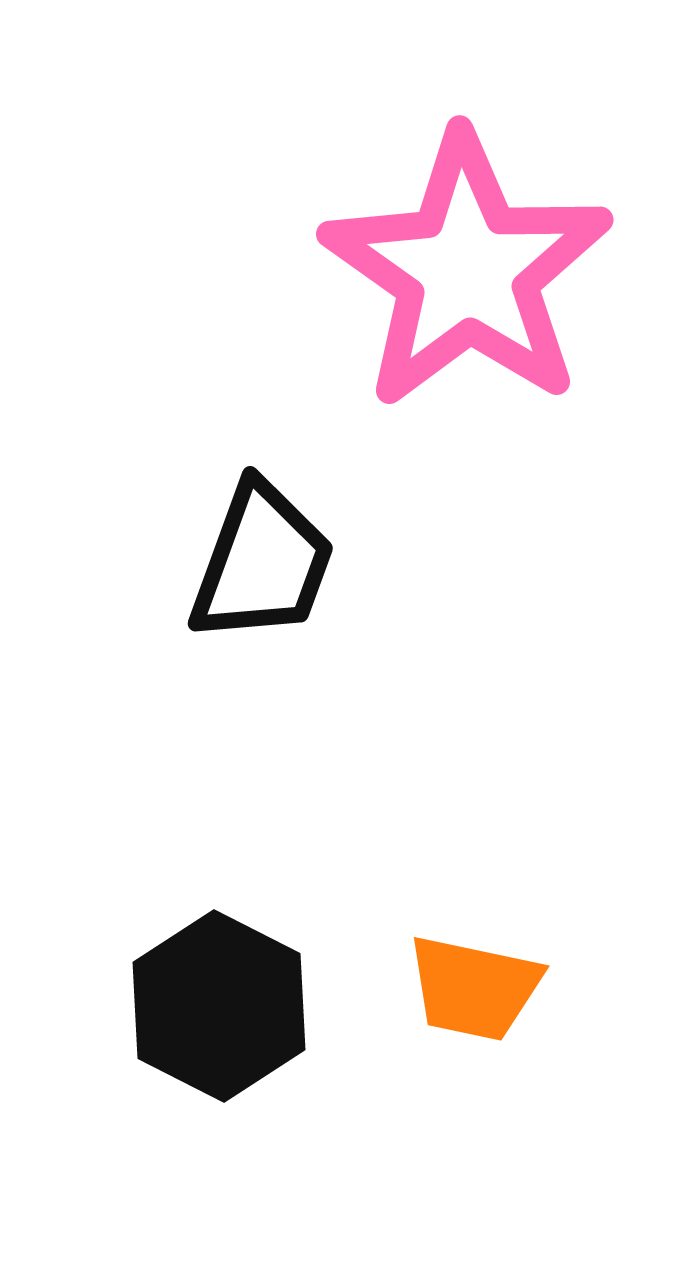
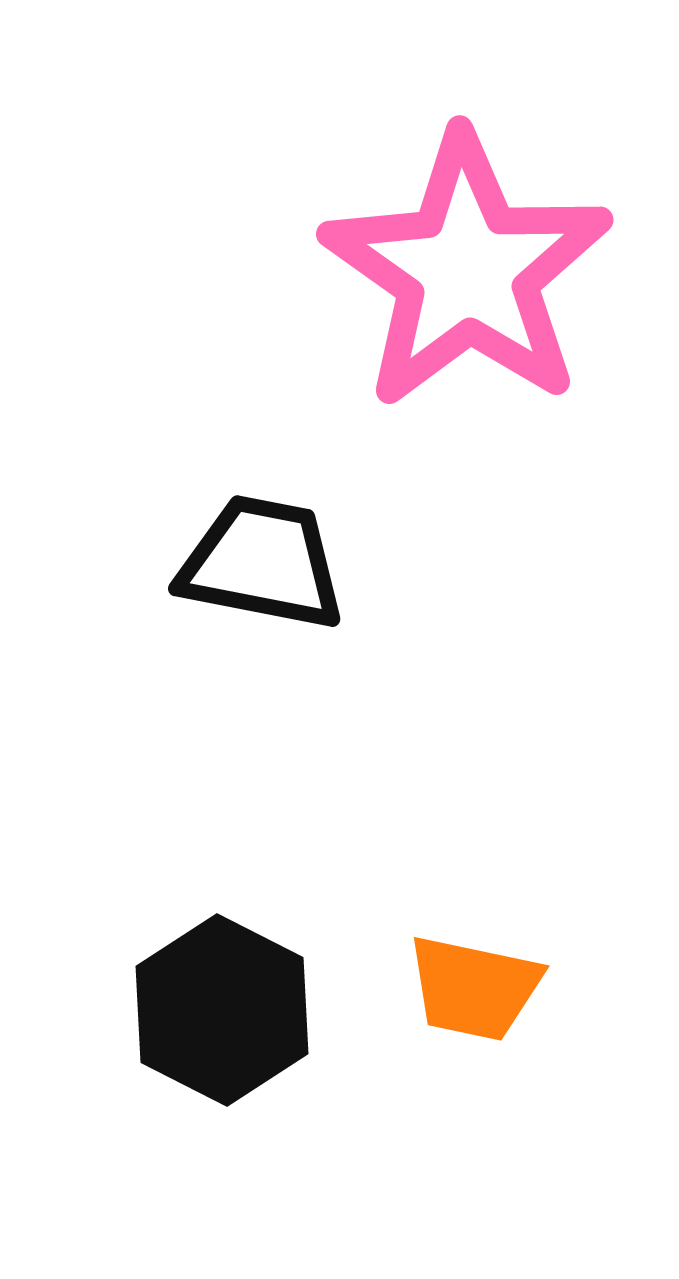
black trapezoid: rotated 99 degrees counterclockwise
black hexagon: moved 3 px right, 4 px down
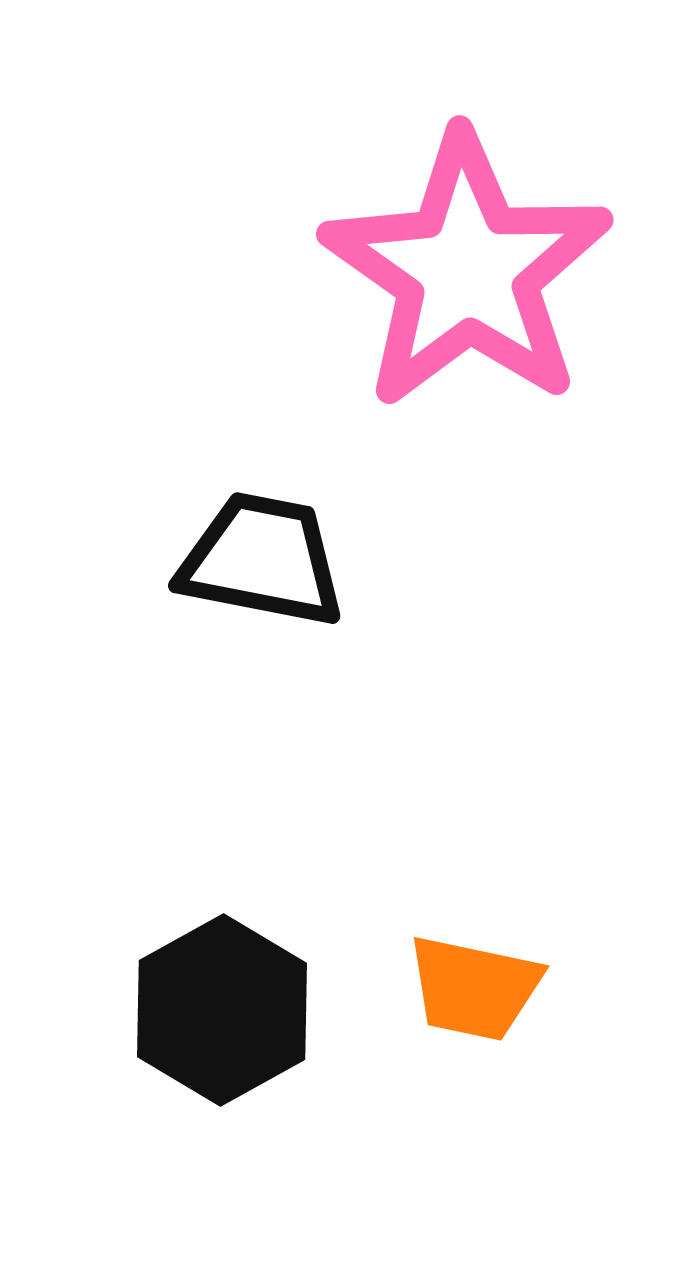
black trapezoid: moved 3 px up
black hexagon: rotated 4 degrees clockwise
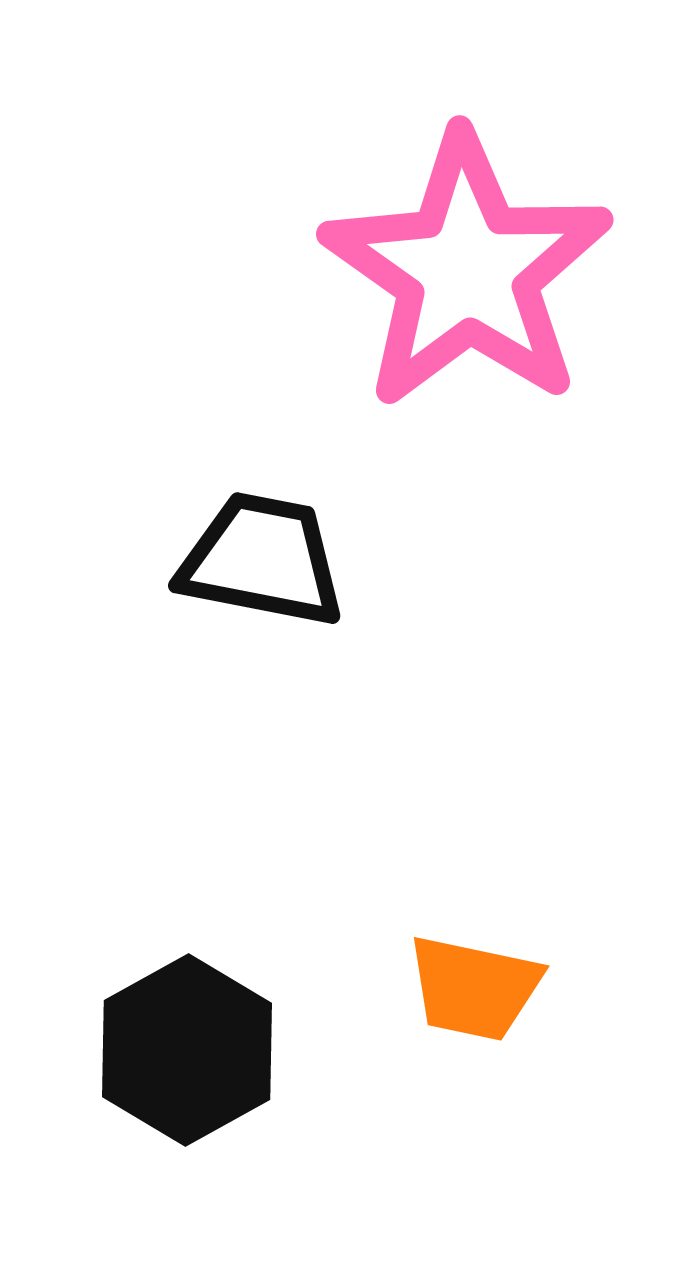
black hexagon: moved 35 px left, 40 px down
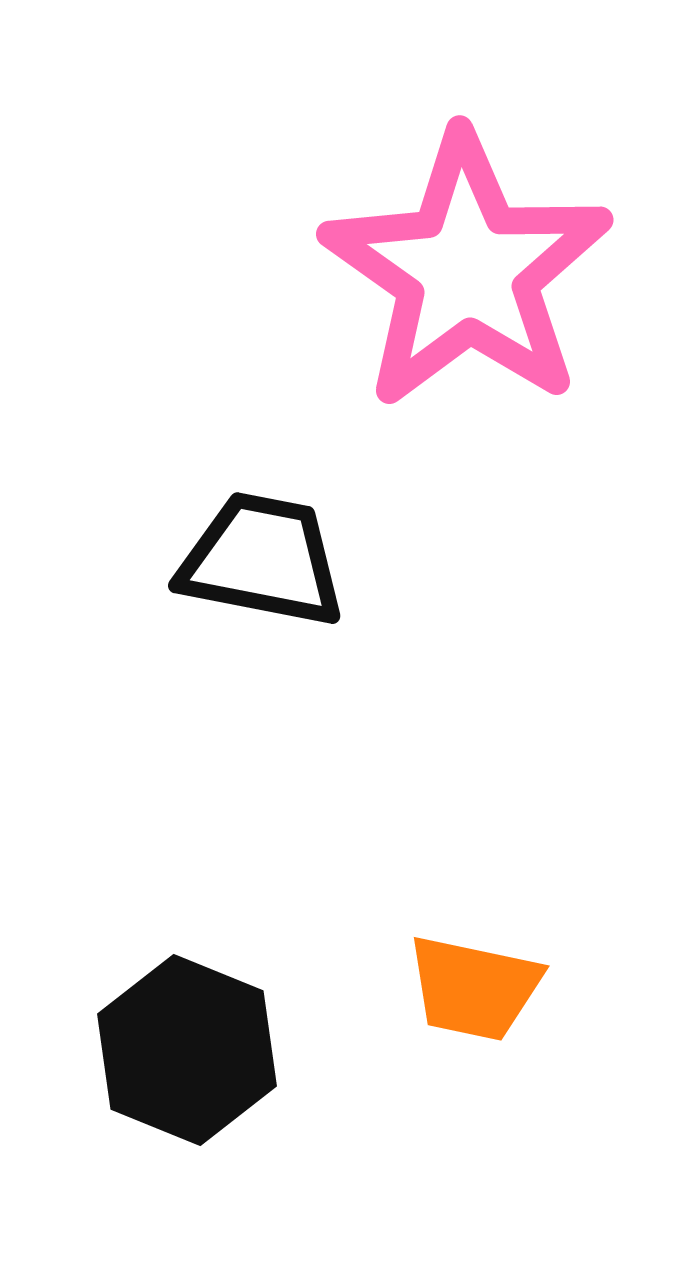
black hexagon: rotated 9 degrees counterclockwise
